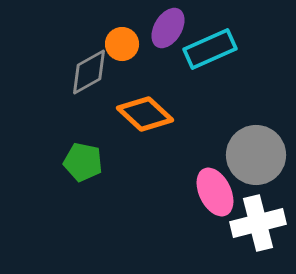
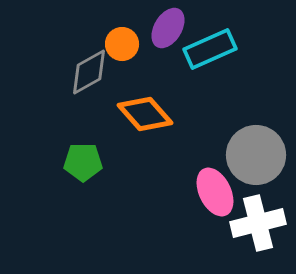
orange diamond: rotated 6 degrees clockwise
green pentagon: rotated 12 degrees counterclockwise
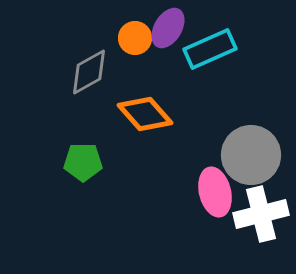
orange circle: moved 13 px right, 6 px up
gray circle: moved 5 px left
pink ellipse: rotated 12 degrees clockwise
white cross: moved 3 px right, 9 px up
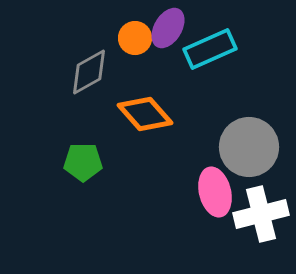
gray circle: moved 2 px left, 8 px up
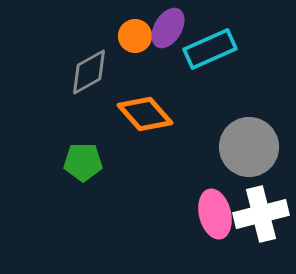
orange circle: moved 2 px up
pink ellipse: moved 22 px down
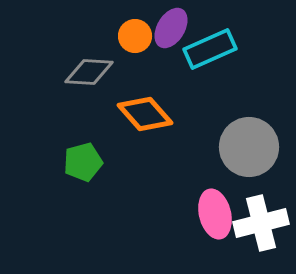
purple ellipse: moved 3 px right
gray diamond: rotated 33 degrees clockwise
green pentagon: rotated 15 degrees counterclockwise
white cross: moved 9 px down
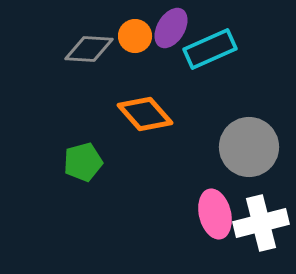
gray diamond: moved 23 px up
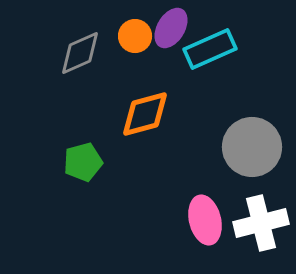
gray diamond: moved 9 px left, 4 px down; rotated 27 degrees counterclockwise
orange diamond: rotated 64 degrees counterclockwise
gray circle: moved 3 px right
pink ellipse: moved 10 px left, 6 px down
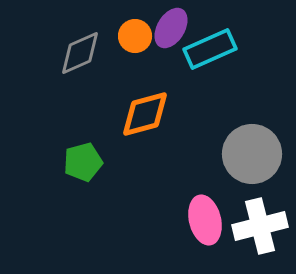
gray circle: moved 7 px down
white cross: moved 1 px left, 3 px down
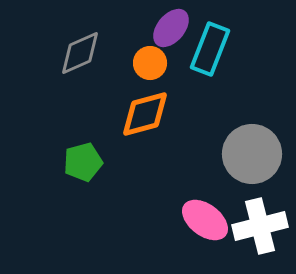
purple ellipse: rotated 9 degrees clockwise
orange circle: moved 15 px right, 27 px down
cyan rectangle: rotated 45 degrees counterclockwise
pink ellipse: rotated 39 degrees counterclockwise
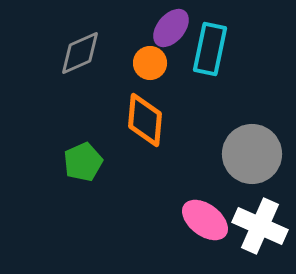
cyan rectangle: rotated 9 degrees counterclockwise
orange diamond: moved 6 px down; rotated 70 degrees counterclockwise
green pentagon: rotated 9 degrees counterclockwise
white cross: rotated 38 degrees clockwise
